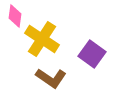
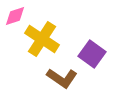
pink diamond: rotated 65 degrees clockwise
brown L-shape: moved 11 px right
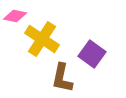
pink diamond: rotated 30 degrees clockwise
brown L-shape: rotated 68 degrees clockwise
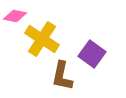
brown L-shape: moved 2 px up
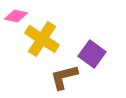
pink diamond: moved 1 px right
brown L-shape: moved 2 px right, 1 px down; rotated 64 degrees clockwise
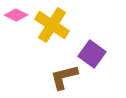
pink diamond: moved 1 px up; rotated 15 degrees clockwise
yellow cross: moved 10 px right, 14 px up
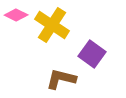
brown L-shape: moved 3 px left, 2 px down; rotated 28 degrees clockwise
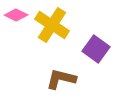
purple square: moved 4 px right, 5 px up
